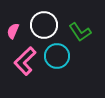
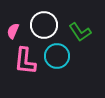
pink L-shape: rotated 40 degrees counterclockwise
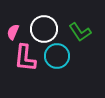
white circle: moved 4 px down
pink semicircle: moved 1 px down
pink L-shape: moved 3 px up
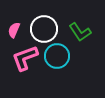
pink semicircle: moved 1 px right, 2 px up
pink L-shape: rotated 64 degrees clockwise
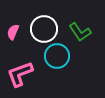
pink semicircle: moved 1 px left, 2 px down
pink L-shape: moved 5 px left, 16 px down
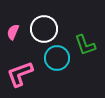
green L-shape: moved 5 px right, 13 px down; rotated 15 degrees clockwise
cyan circle: moved 2 px down
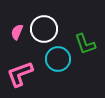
pink semicircle: moved 4 px right
green L-shape: moved 1 px up
cyan circle: moved 1 px right, 1 px down
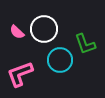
pink semicircle: rotated 70 degrees counterclockwise
cyan circle: moved 2 px right, 1 px down
